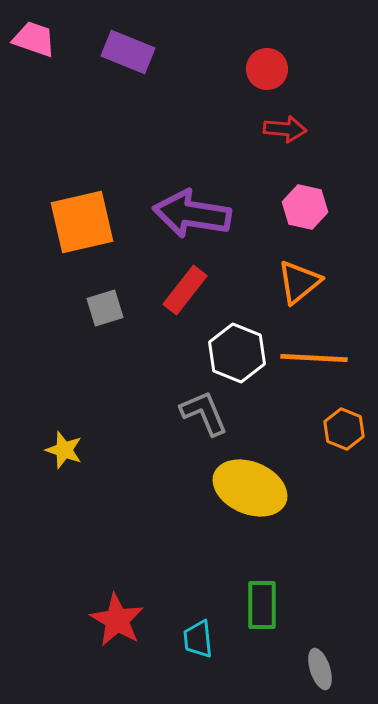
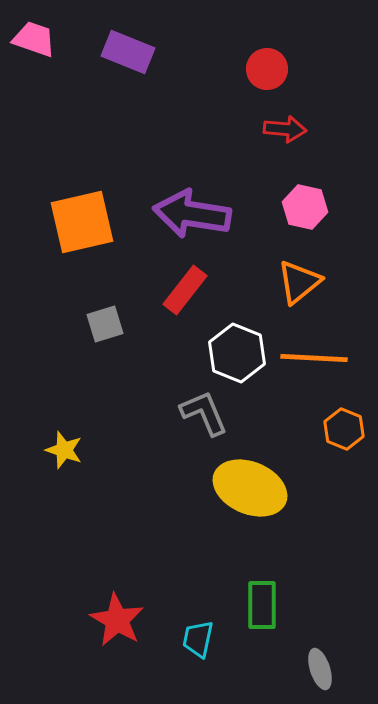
gray square: moved 16 px down
cyan trapezoid: rotated 18 degrees clockwise
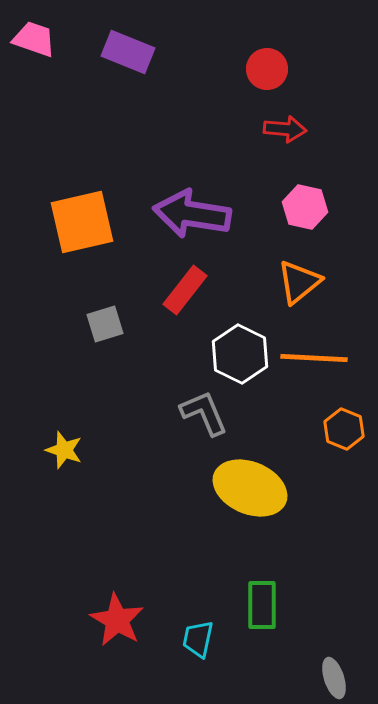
white hexagon: moved 3 px right, 1 px down; rotated 4 degrees clockwise
gray ellipse: moved 14 px right, 9 px down
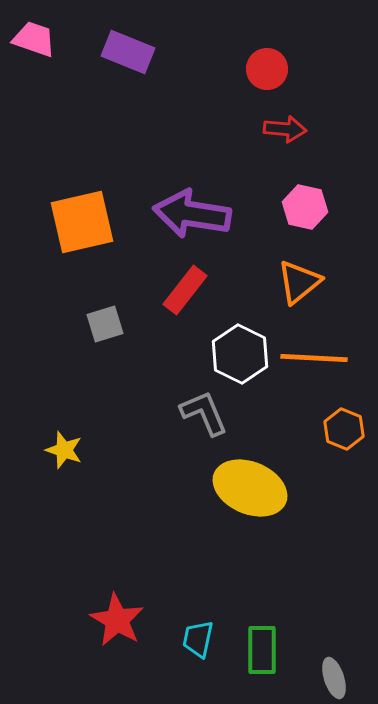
green rectangle: moved 45 px down
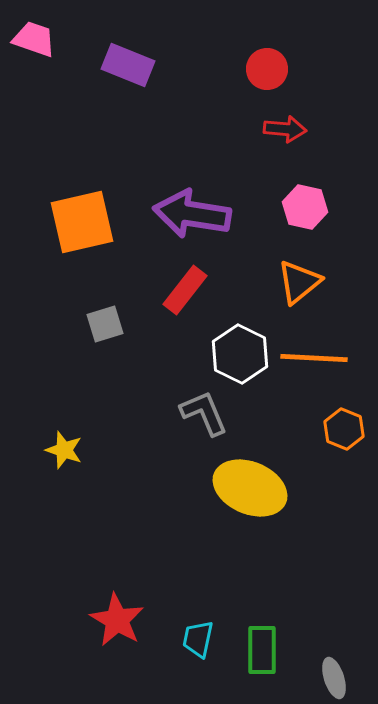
purple rectangle: moved 13 px down
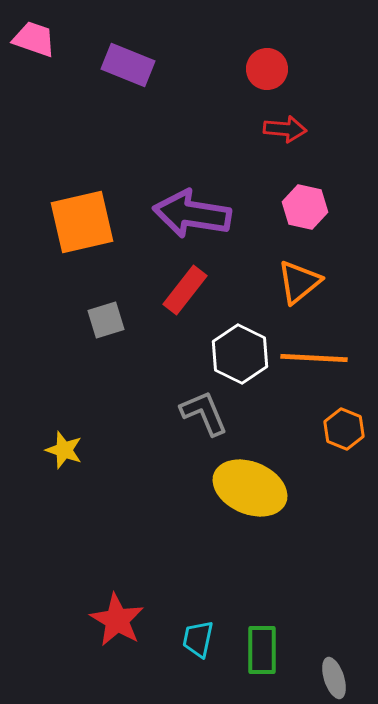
gray square: moved 1 px right, 4 px up
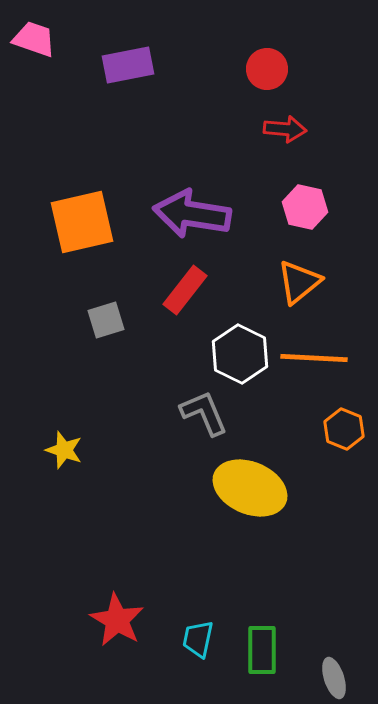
purple rectangle: rotated 33 degrees counterclockwise
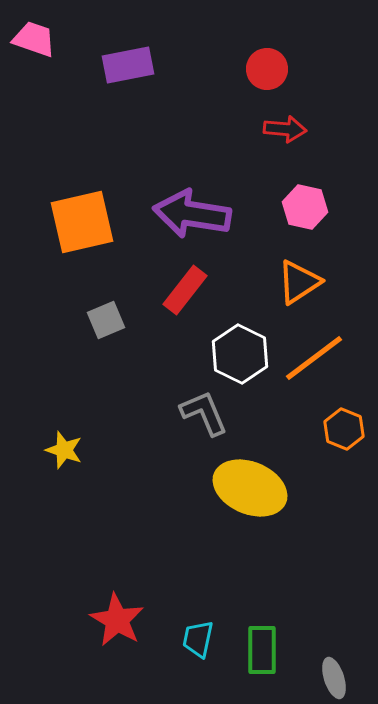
orange triangle: rotated 6 degrees clockwise
gray square: rotated 6 degrees counterclockwise
orange line: rotated 40 degrees counterclockwise
